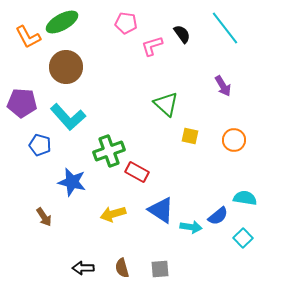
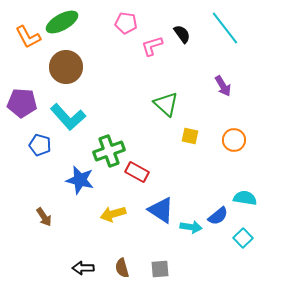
blue star: moved 8 px right, 2 px up
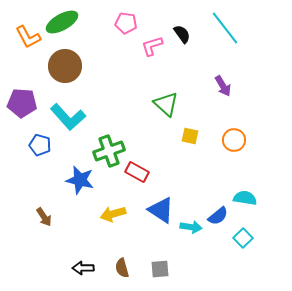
brown circle: moved 1 px left, 1 px up
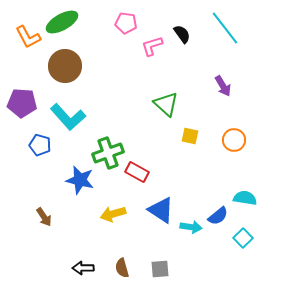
green cross: moved 1 px left, 2 px down
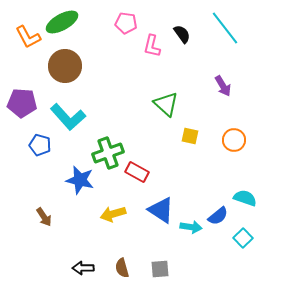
pink L-shape: rotated 60 degrees counterclockwise
cyan semicircle: rotated 10 degrees clockwise
